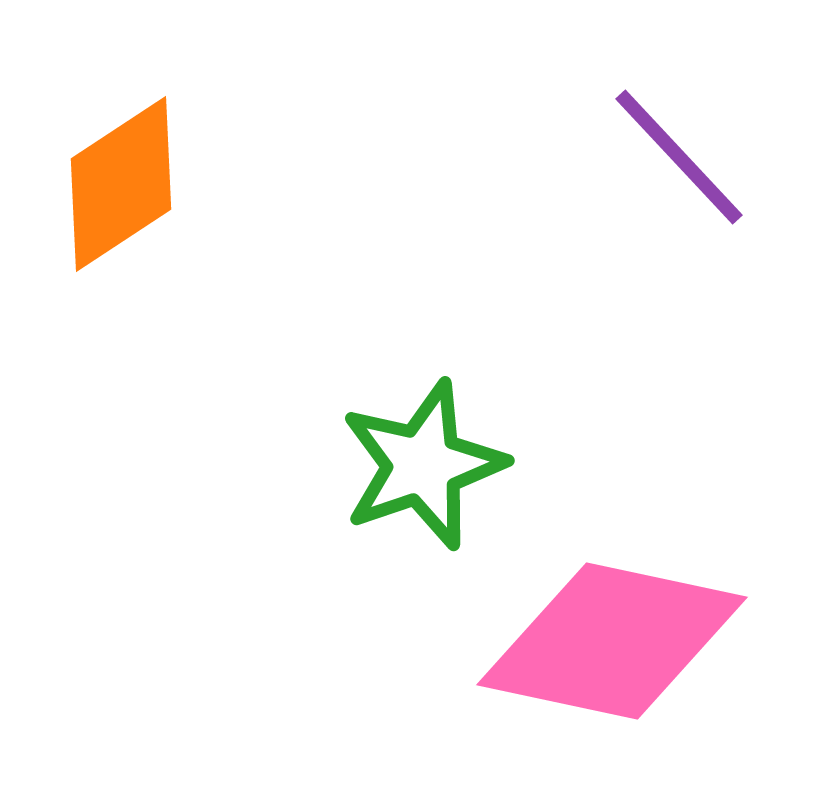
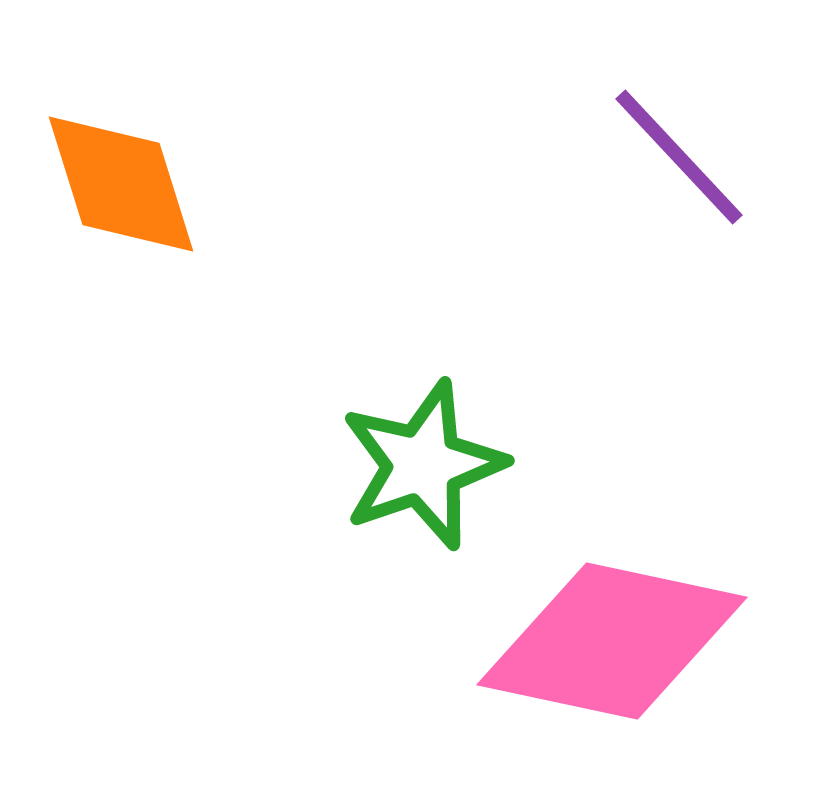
orange diamond: rotated 74 degrees counterclockwise
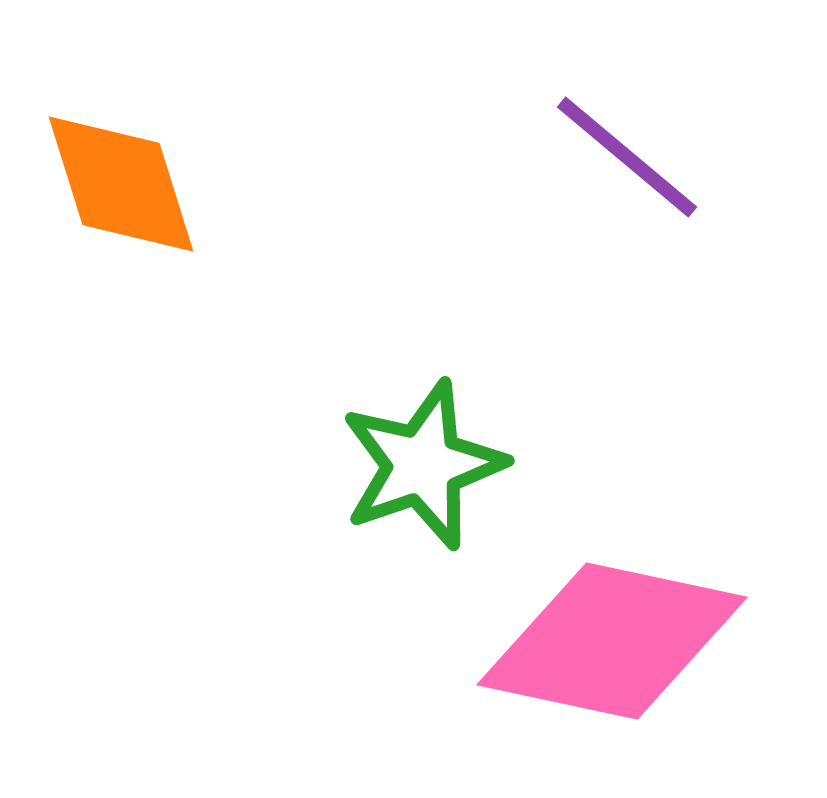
purple line: moved 52 px left; rotated 7 degrees counterclockwise
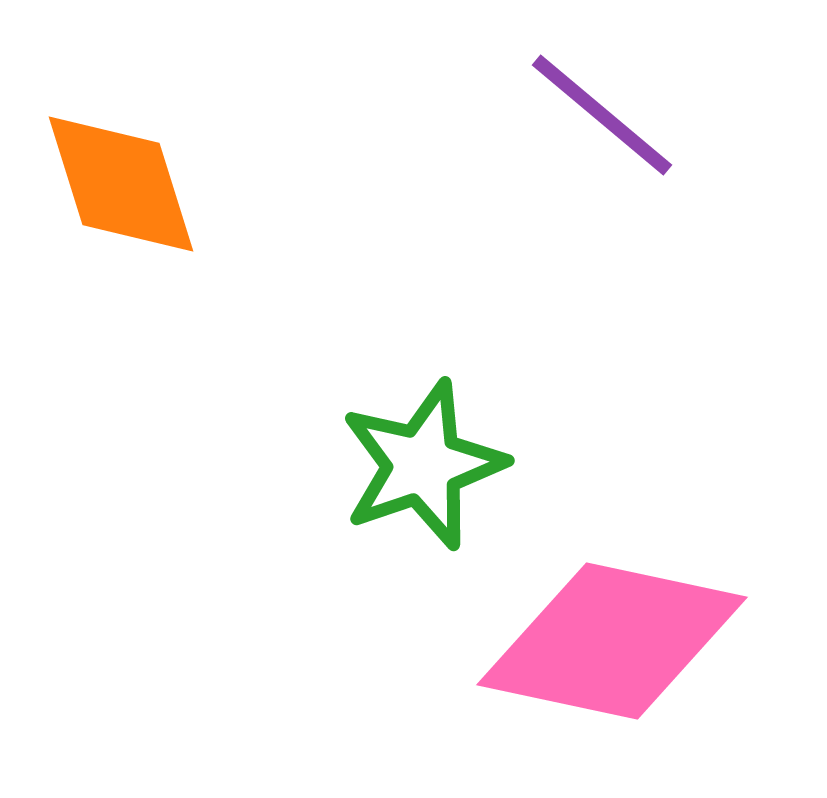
purple line: moved 25 px left, 42 px up
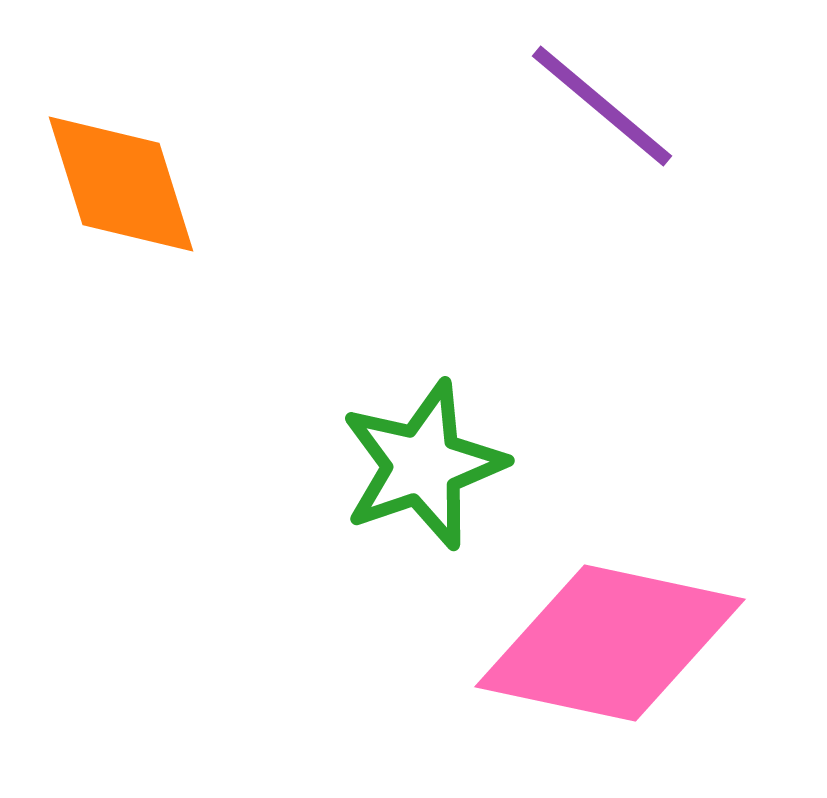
purple line: moved 9 px up
pink diamond: moved 2 px left, 2 px down
